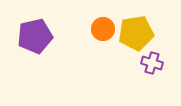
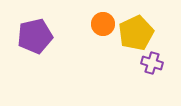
orange circle: moved 5 px up
yellow pentagon: rotated 16 degrees counterclockwise
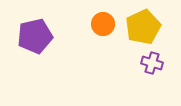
yellow pentagon: moved 7 px right, 6 px up
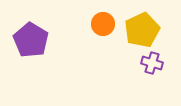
yellow pentagon: moved 1 px left, 3 px down
purple pentagon: moved 4 px left, 4 px down; rotated 28 degrees counterclockwise
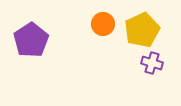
purple pentagon: rotated 8 degrees clockwise
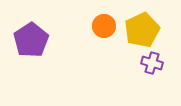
orange circle: moved 1 px right, 2 px down
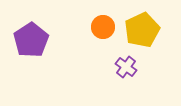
orange circle: moved 1 px left, 1 px down
purple cross: moved 26 px left, 4 px down; rotated 20 degrees clockwise
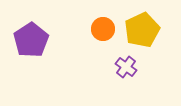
orange circle: moved 2 px down
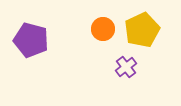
purple pentagon: rotated 24 degrees counterclockwise
purple cross: rotated 15 degrees clockwise
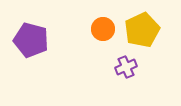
purple cross: rotated 15 degrees clockwise
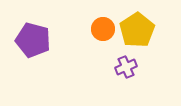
yellow pentagon: moved 5 px left; rotated 8 degrees counterclockwise
purple pentagon: moved 2 px right
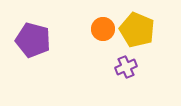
yellow pentagon: rotated 16 degrees counterclockwise
